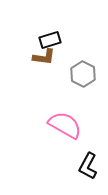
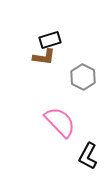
gray hexagon: moved 3 px down
pink semicircle: moved 5 px left, 3 px up; rotated 16 degrees clockwise
black L-shape: moved 10 px up
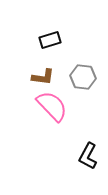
brown L-shape: moved 1 px left, 20 px down
gray hexagon: rotated 20 degrees counterclockwise
pink semicircle: moved 8 px left, 16 px up
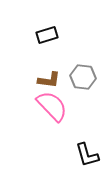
black rectangle: moved 3 px left, 5 px up
brown L-shape: moved 6 px right, 3 px down
black L-shape: moved 1 px left, 1 px up; rotated 44 degrees counterclockwise
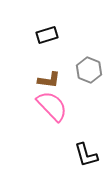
gray hexagon: moved 6 px right, 7 px up; rotated 15 degrees clockwise
black L-shape: moved 1 px left
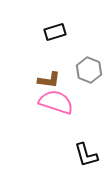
black rectangle: moved 8 px right, 3 px up
pink semicircle: moved 4 px right, 4 px up; rotated 28 degrees counterclockwise
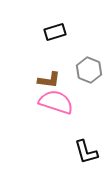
black L-shape: moved 3 px up
